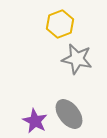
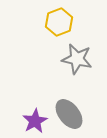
yellow hexagon: moved 1 px left, 2 px up
purple star: rotated 15 degrees clockwise
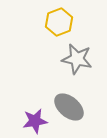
gray ellipse: moved 7 px up; rotated 12 degrees counterclockwise
purple star: rotated 20 degrees clockwise
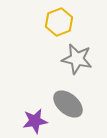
gray ellipse: moved 1 px left, 3 px up
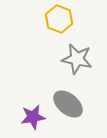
yellow hexagon: moved 3 px up; rotated 20 degrees counterclockwise
purple star: moved 2 px left, 4 px up
